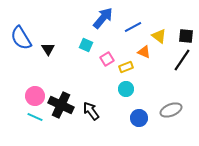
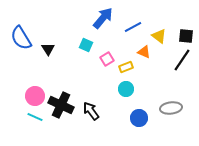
gray ellipse: moved 2 px up; rotated 15 degrees clockwise
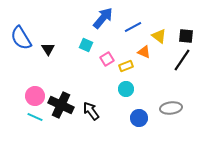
yellow rectangle: moved 1 px up
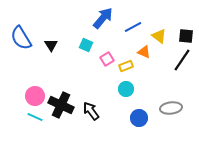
black triangle: moved 3 px right, 4 px up
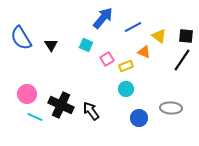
pink circle: moved 8 px left, 2 px up
gray ellipse: rotated 10 degrees clockwise
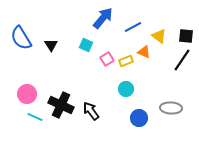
yellow rectangle: moved 5 px up
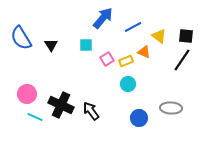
cyan square: rotated 24 degrees counterclockwise
cyan circle: moved 2 px right, 5 px up
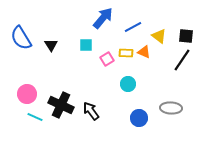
yellow rectangle: moved 8 px up; rotated 24 degrees clockwise
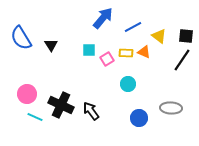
cyan square: moved 3 px right, 5 px down
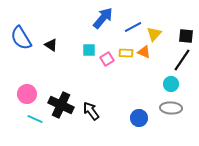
yellow triangle: moved 5 px left, 2 px up; rotated 35 degrees clockwise
black triangle: rotated 24 degrees counterclockwise
cyan circle: moved 43 px right
cyan line: moved 2 px down
